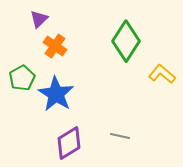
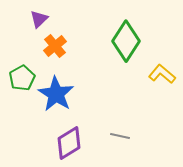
orange cross: rotated 15 degrees clockwise
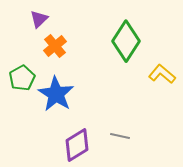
purple diamond: moved 8 px right, 2 px down
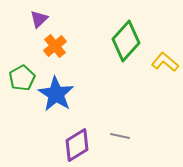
green diamond: rotated 9 degrees clockwise
yellow L-shape: moved 3 px right, 12 px up
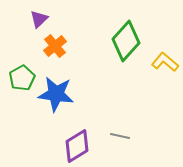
blue star: rotated 24 degrees counterclockwise
purple diamond: moved 1 px down
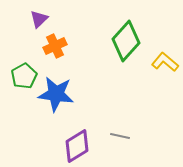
orange cross: rotated 15 degrees clockwise
green pentagon: moved 2 px right, 2 px up
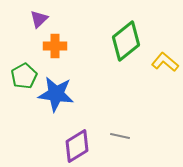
green diamond: rotated 9 degrees clockwise
orange cross: rotated 25 degrees clockwise
